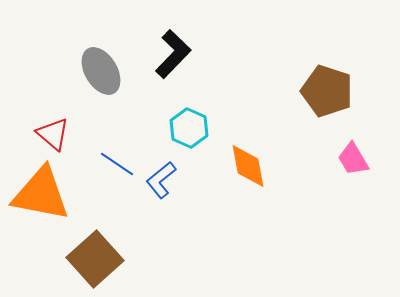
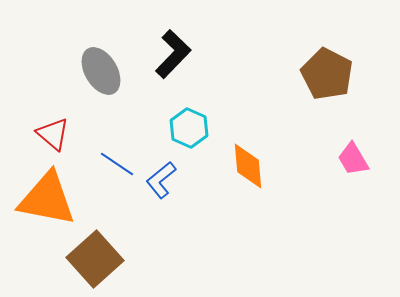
brown pentagon: moved 17 px up; rotated 9 degrees clockwise
orange diamond: rotated 6 degrees clockwise
orange triangle: moved 6 px right, 5 px down
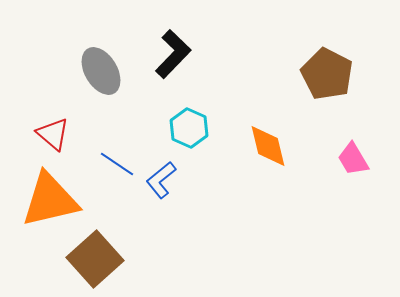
orange diamond: moved 20 px right, 20 px up; rotated 9 degrees counterclockwise
orange triangle: moved 3 px right, 1 px down; rotated 24 degrees counterclockwise
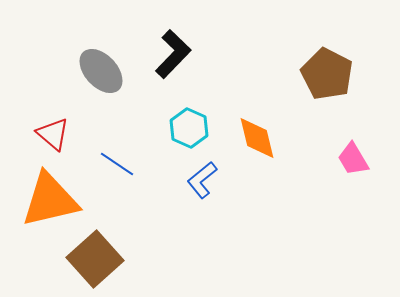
gray ellipse: rotated 12 degrees counterclockwise
orange diamond: moved 11 px left, 8 px up
blue L-shape: moved 41 px right
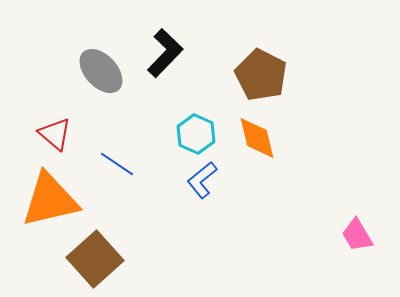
black L-shape: moved 8 px left, 1 px up
brown pentagon: moved 66 px left, 1 px down
cyan hexagon: moved 7 px right, 6 px down
red triangle: moved 2 px right
pink trapezoid: moved 4 px right, 76 px down
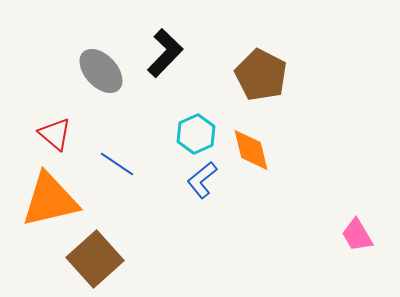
cyan hexagon: rotated 12 degrees clockwise
orange diamond: moved 6 px left, 12 px down
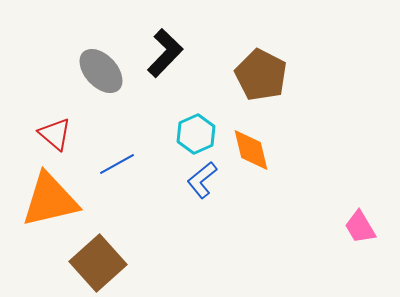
blue line: rotated 63 degrees counterclockwise
pink trapezoid: moved 3 px right, 8 px up
brown square: moved 3 px right, 4 px down
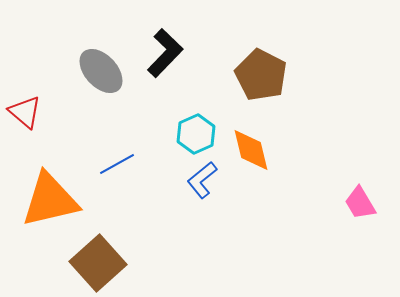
red triangle: moved 30 px left, 22 px up
pink trapezoid: moved 24 px up
